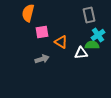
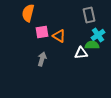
orange triangle: moved 2 px left, 6 px up
gray arrow: rotated 56 degrees counterclockwise
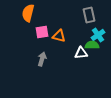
orange triangle: rotated 16 degrees counterclockwise
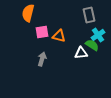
green semicircle: rotated 32 degrees clockwise
